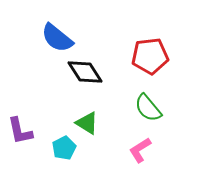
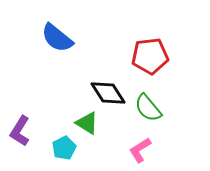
black diamond: moved 23 px right, 21 px down
purple L-shape: rotated 44 degrees clockwise
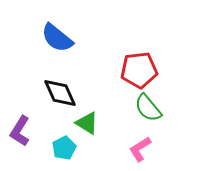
red pentagon: moved 11 px left, 14 px down
black diamond: moved 48 px left; rotated 9 degrees clockwise
pink L-shape: moved 1 px up
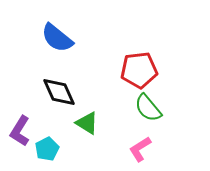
black diamond: moved 1 px left, 1 px up
cyan pentagon: moved 17 px left, 1 px down
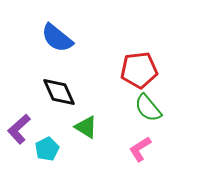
green triangle: moved 1 px left, 4 px down
purple L-shape: moved 1 px left, 2 px up; rotated 16 degrees clockwise
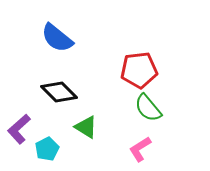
black diamond: rotated 21 degrees counterclockwise
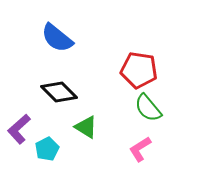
red pentagon: rotated 15 degrees clockwise
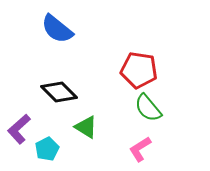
blue semicircle: moved 9 px up
